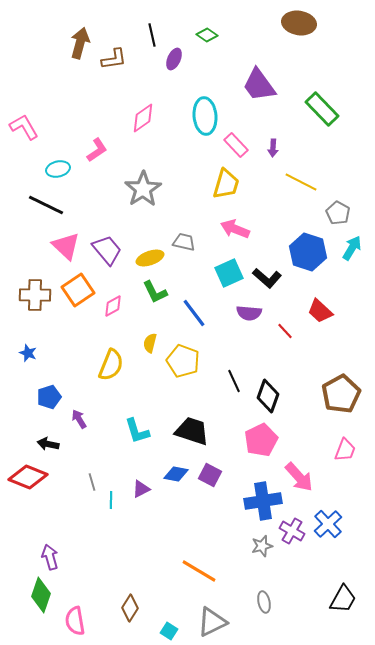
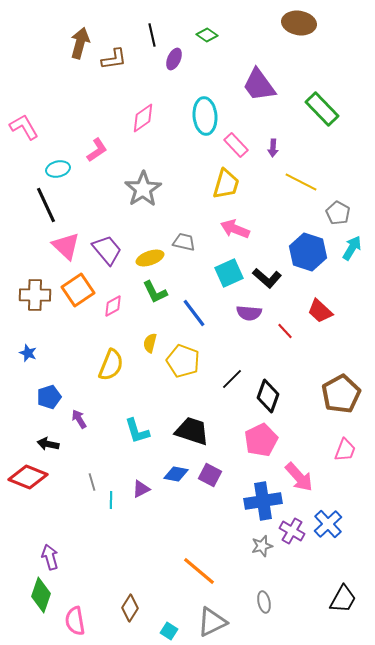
black line at (46, 205): rotated 39 degrees clockwise
black line at (234, 381): moved 2 px left, 2 px up; rotated 70 degrees clockwise
orange line at (199, 571): rotated 9 degrees clockwise
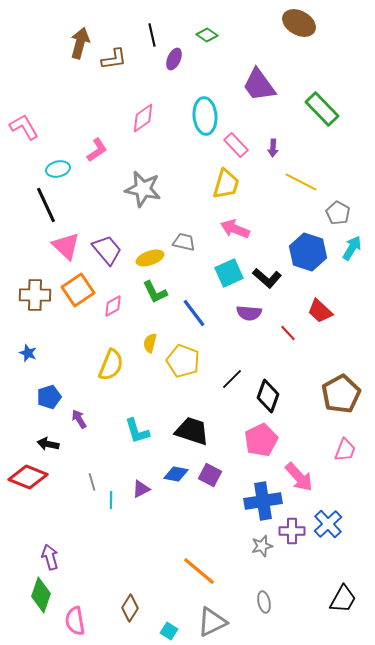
brown ellipse at (299, 23): rotated 20 degrees clockwise
gray star at (143, 189): rotated 27 degrees counterclockwise
red line at (285, 331): moved 3 px right, 2 px down
purple cross at (292, 531): rotated 30 degrees counterclockwise
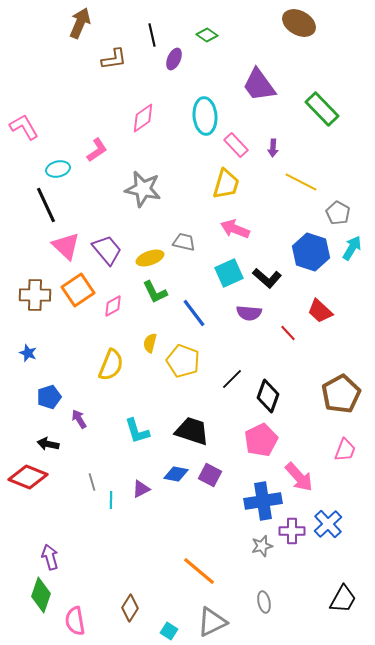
brown arrow at (80, 43): moved 20 px up; rotated 8 degrees clockwise
blue hexagon at (308, 252): moved 3 px right
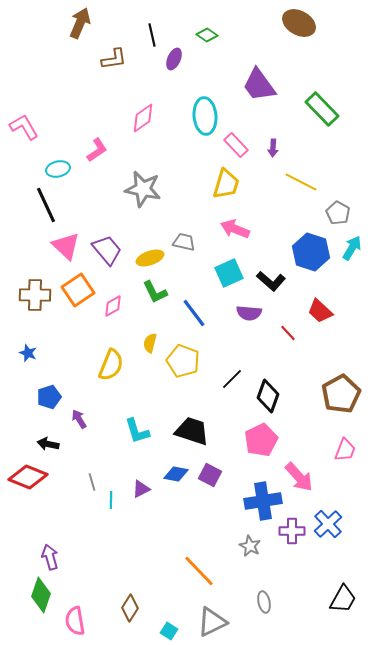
black L-shape at (267, 278): moved 4 px right, 3 px down
gray star at (262, 546): moved 12 px left; rotated 30 degrees counterclockwise
orange line at (199, 571): rotated 6 degrees clockwise
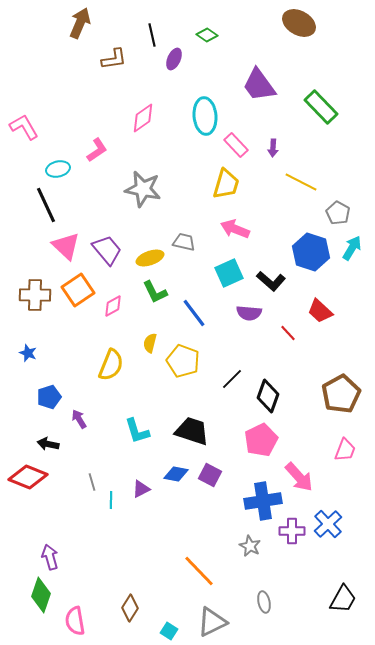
green rectangle at (322, 109): moved 1 px left, 2 px up
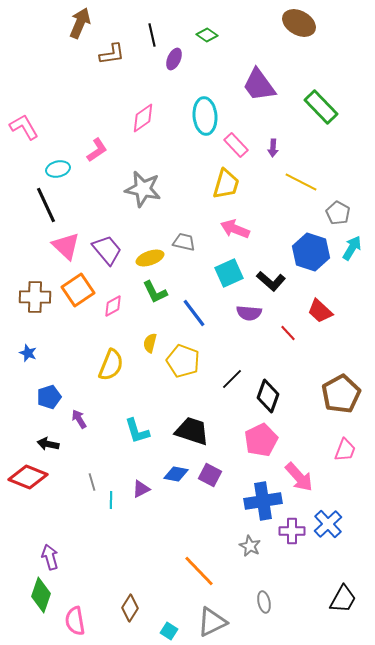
brown L-shape at (114, 59): moved 2 px left, 5 px up
brown cross at (35, 295): moved 2 px down
